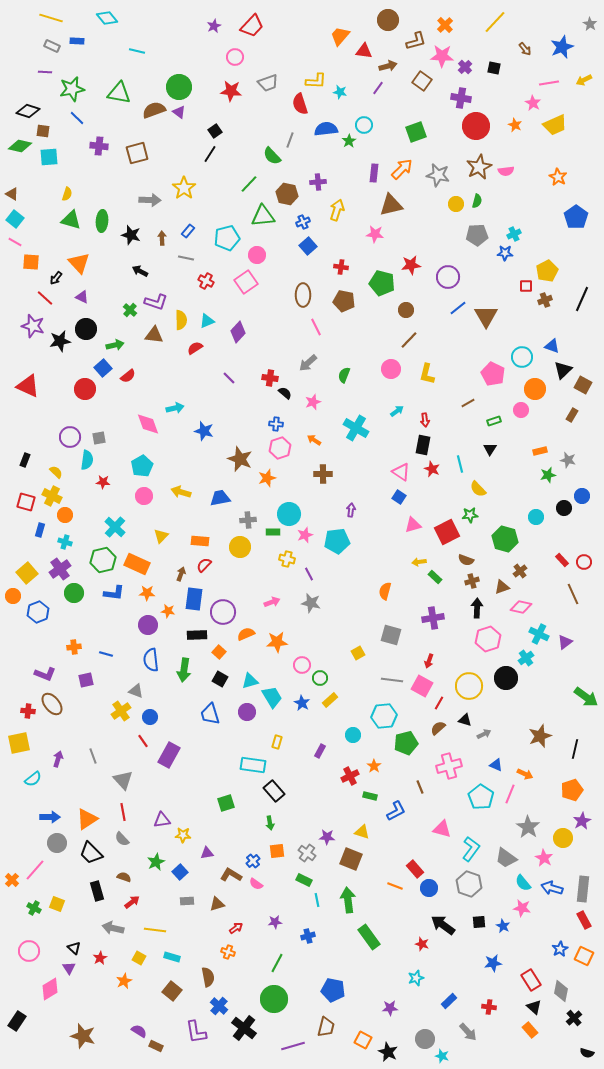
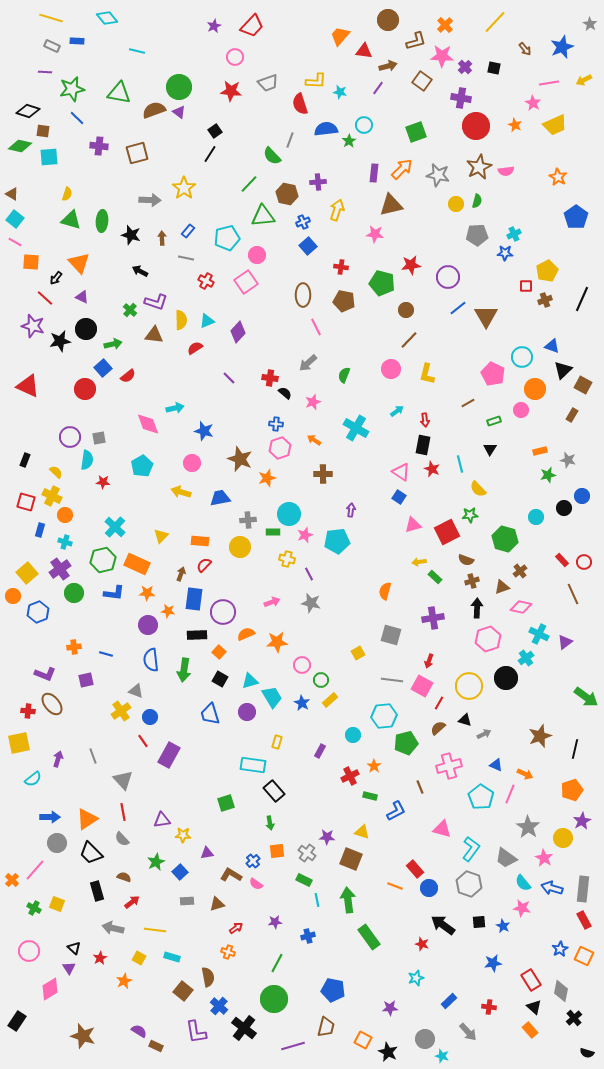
green arrow at (115, 345): moved 2 px left, 1 px up
pink circle at (144, 496): moved 48 px right, 33 px up
green circle at (320, 678): moved 1 px right, 2 px down
brown square at (172, 991): moved 11 px right
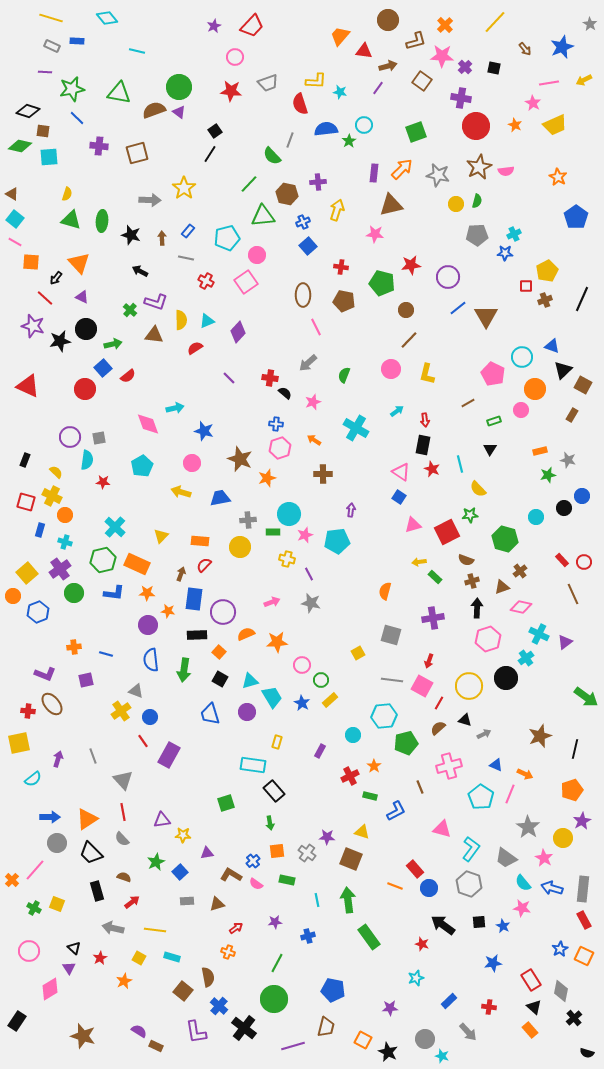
green rectangle at (304, 880): moved 17 px left; rotated 14 degrees counterclockwise
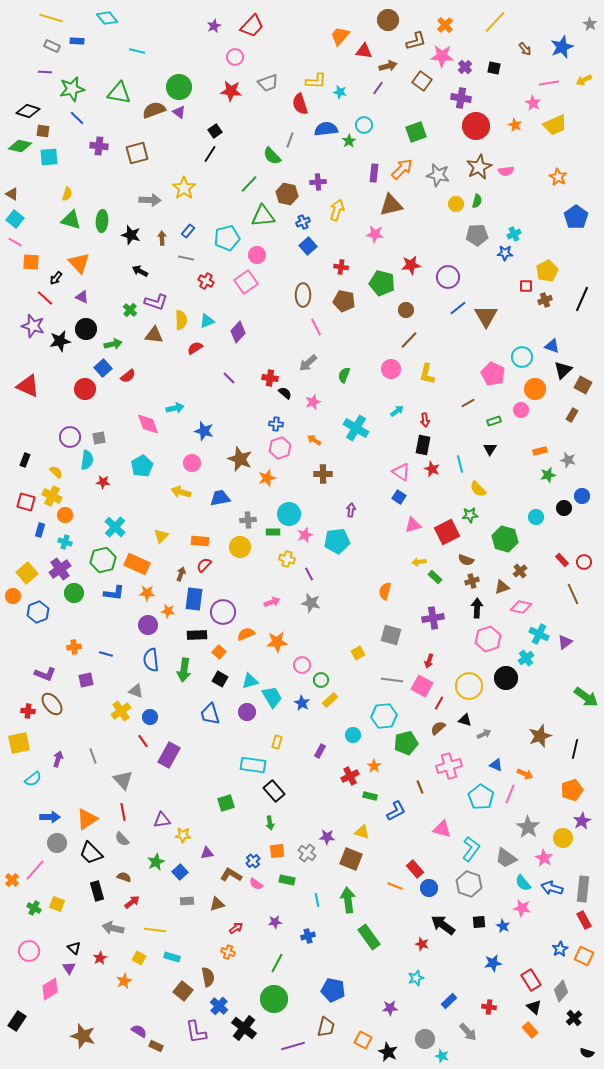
gray diamond at (561, 991): rotated 30 degrees clockwise
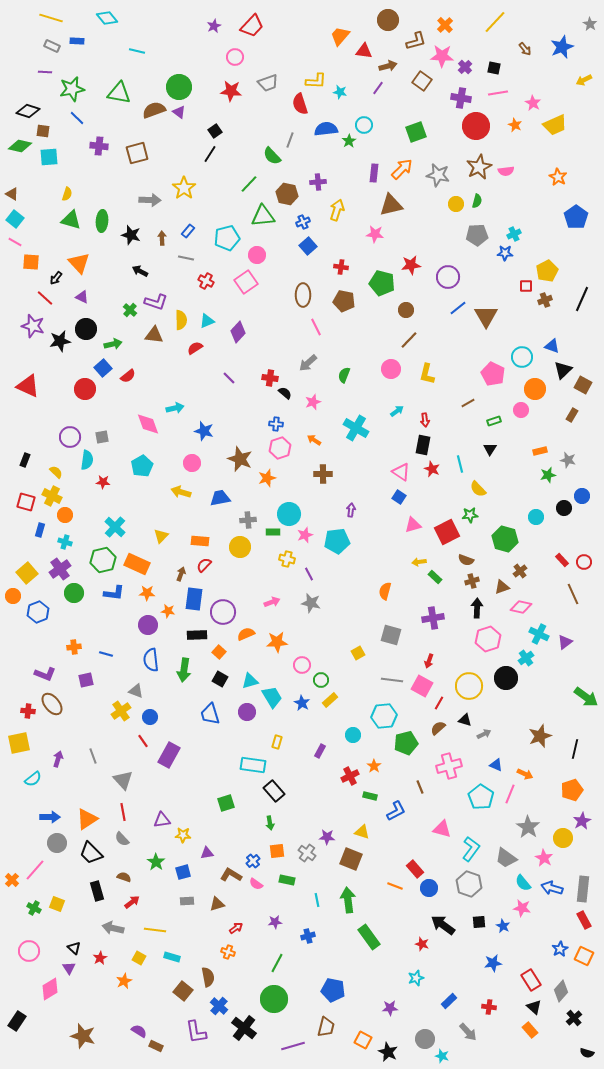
pink line at (549, 83): moved 51 px left, 10 px down
gray square at (99, 438): moved 3 px right, 1 px up
green star at (156, 862): rotated 12 degrees counterclockwise
blue square at (180, 872): moved 3 px right; rotated 28 degrees clockwise
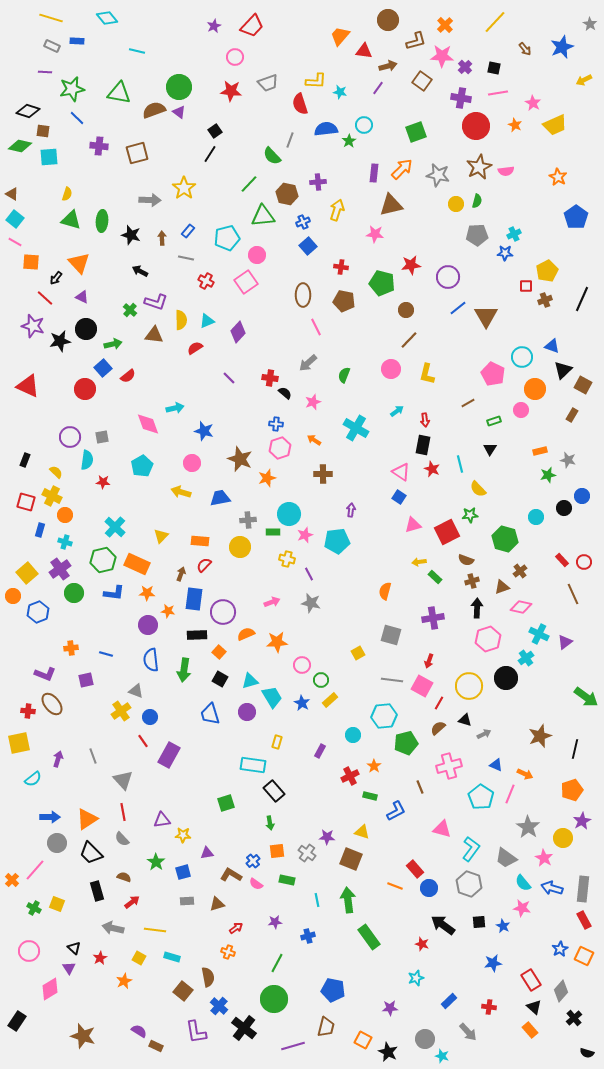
orange cross at (74, 647): moved 3 px left, 1 px down
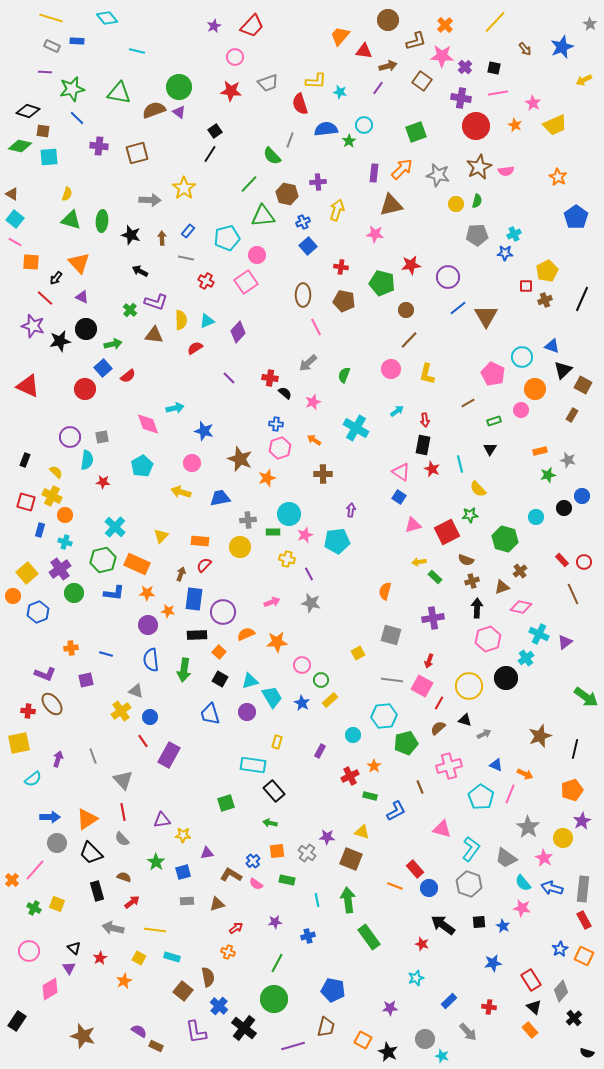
green arrow at (270, 823): rotated 112 degrees clockwise
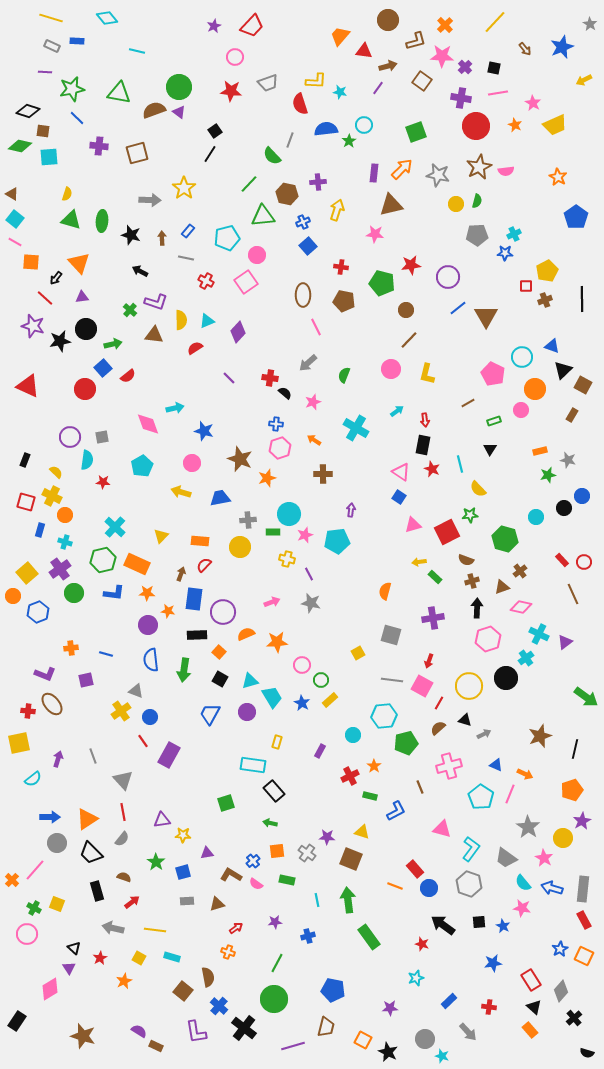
purple triangle at (82, 297): rotated 32 degrees counterclockwise
black line at (582, 299): rotated 25 degrees counterclockwise
blue trapezoid at (210, 714): rotated 45 degrees clockwise
gray semicircle at (122, 839): rotated 98 degrees counterclockwise
pink circle at (29, 951): moved 2 px left, 17 px up
